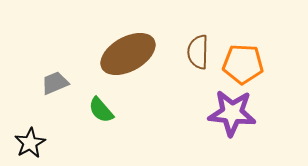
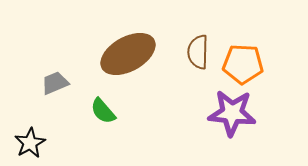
green semicircle: moved 2 px right, 1 px down
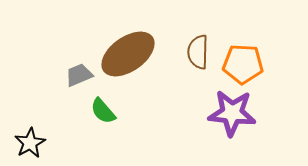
brown ellipse: rotated 6 degrees counterclockwise
gray trapezoid: moved 24 px right, 8 px up
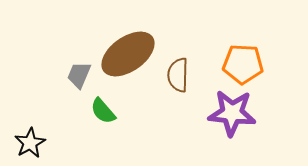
brown semicircle: moved 20 px left, 23 px down
gray trapezoid: rotated 44 degrees counterclockwise
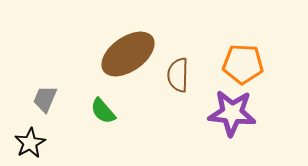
gray trapezoid: moved 34 px left, 24 px down
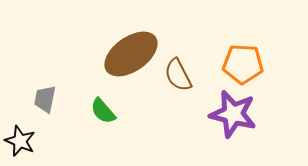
brown ellipse: moved 3 px right
brown semicircle: rotated 28 degrees counterclockwise
gray trapezoid: rotated 12 degrees counterclockwise
purple star: moved 1 px right, 1 px down; rotated 9 degrees clockwise
black star: moved 10 px left, 2 px up; rotated 20 degrees counterclockwise
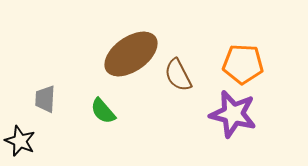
gray trapezoid: rotated 8 degrees counterclockwise
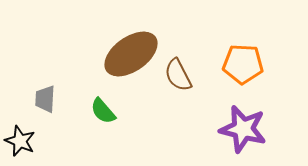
purple star: moved 10 px right, 15 px down
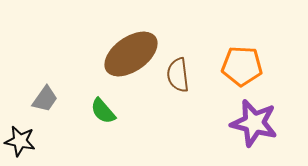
orange pentagon: moved 1 px left, 2 px down
brown semicircle: rotated 20 degrees clockwise
gray trapezoid: rotated 148 degrees counterclockwise
purple star: moved 11 px right, 6 px up
black star: rotated 12 degrees counterclockwise
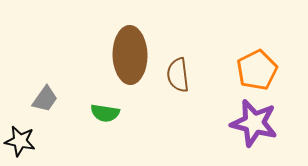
brown ellipse: moved 1 px left, 1 px down; rotated 56 degrees counterclockwise
orange pentagon: moved 15 px right, 4 px down; rotated 30 degrees counterclockwise
green semicircle: moved 2 px right, 2 px down; rotated 40 degrees counterclockwise
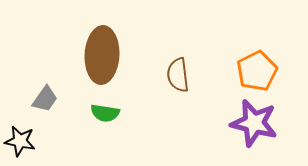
brown ellipse: moved 28 px left; rotated 4 degrees clockwise
orange pentagon: moved 1 px down
